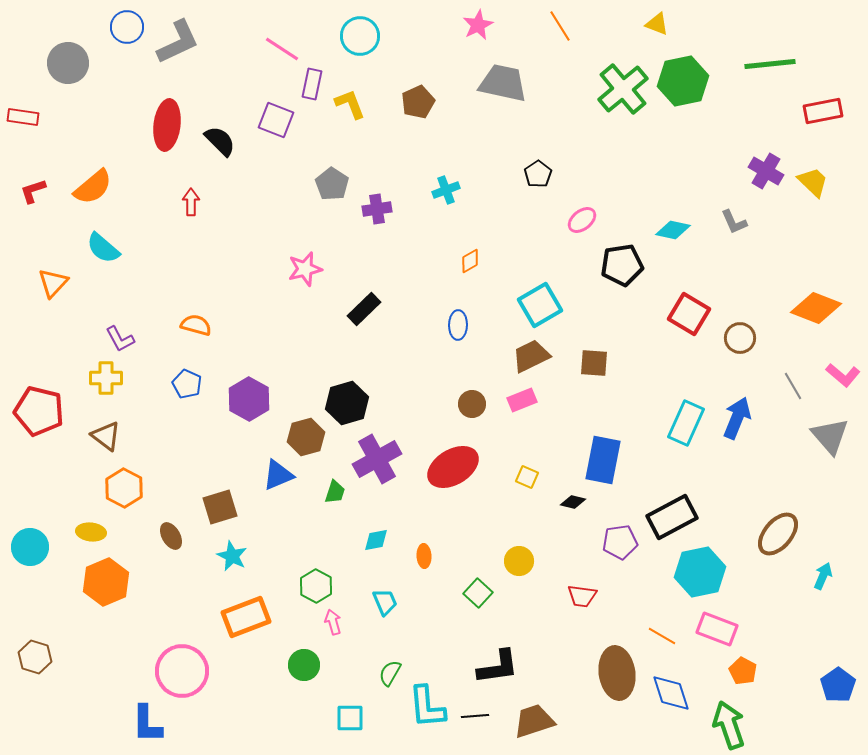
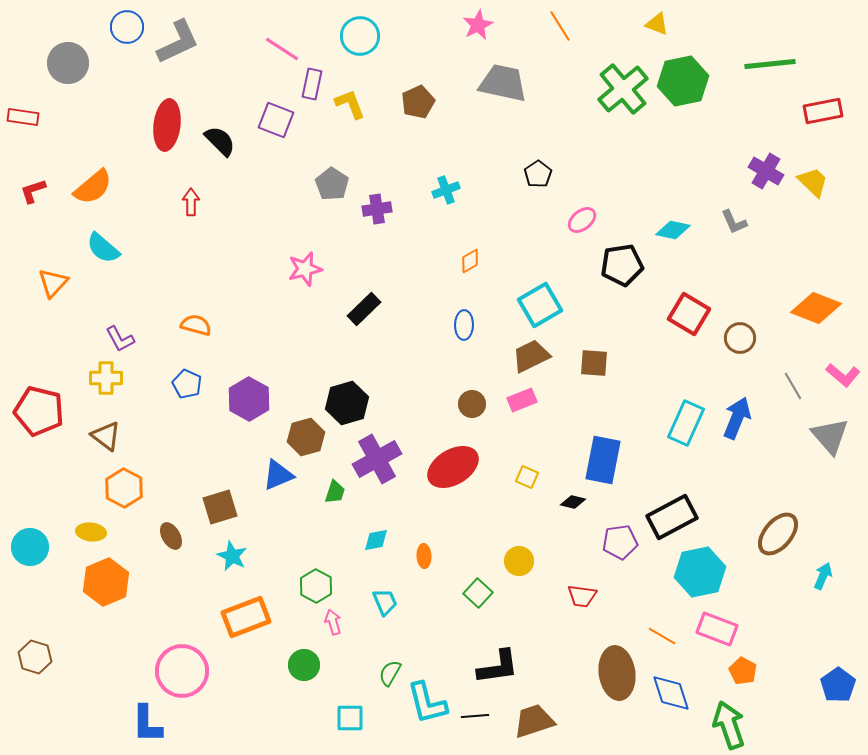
blue ellipse at (458, 325): moved 6 px right
cyan L-shape at (427, 707): moved 4 px up; rotated 9 degrees counterclockwise
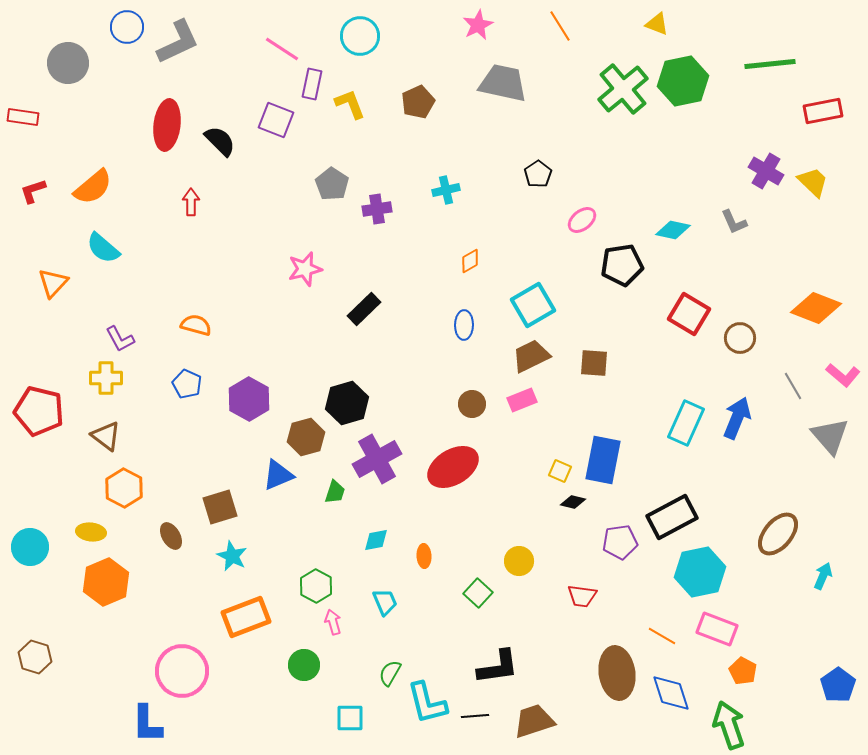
cyan cross at (446, 190): rotated 8 degrees clockwise
cyan square at (540, 305): moved 7 px left
yellow square at (527, 477): moved 33 px right, 6 px up
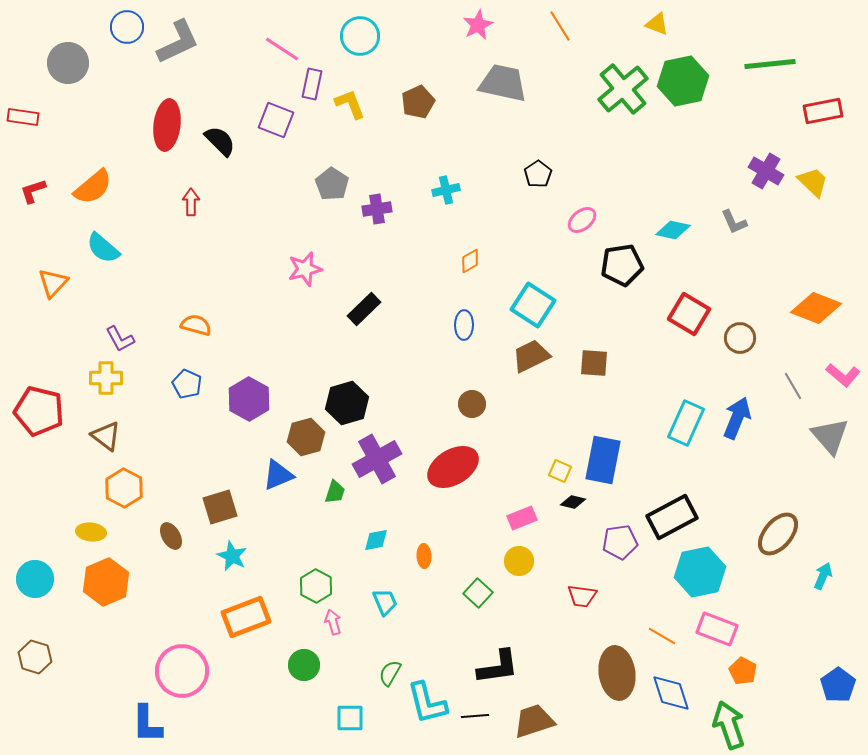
cyan square at (533, 305): rotated 27 degrees counterclockwise
pink rectangle at (522, 400): moved 118 px down
cyan circle at (30, 547): moved 5 px right, 32 px down
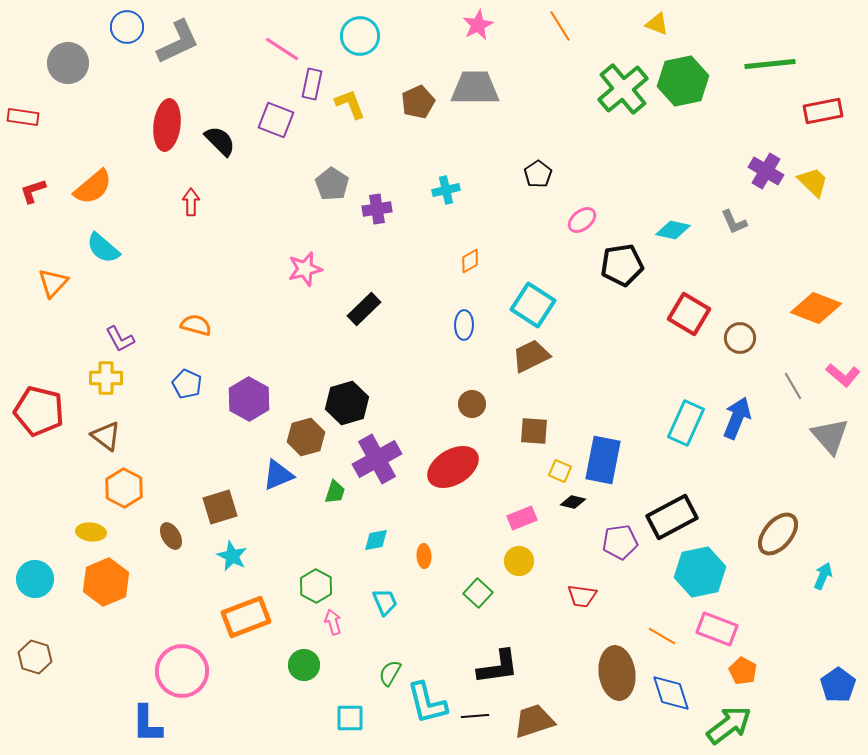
gray trapezoid at (503, 83): moved 28 px left, 5 px down; rotated 12 degrees counterclockwise
brown square at (594, 363): moved 60 px left, 68 px down
green arrow at (729, 725): rotated 72 degrees clockwise
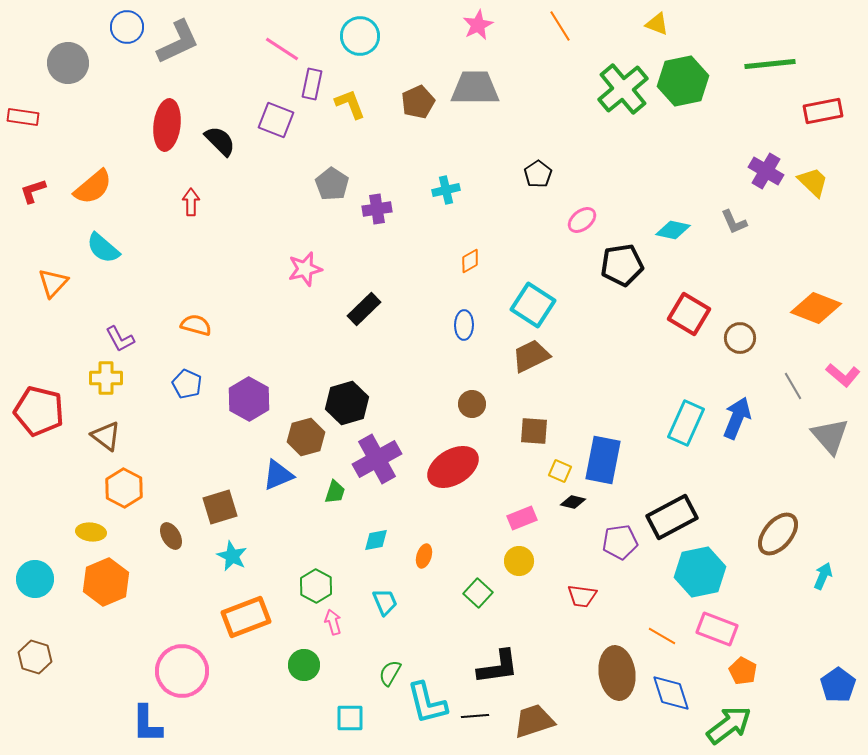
orange ellipse at (424, 556): rotated 20 degrees clockwise
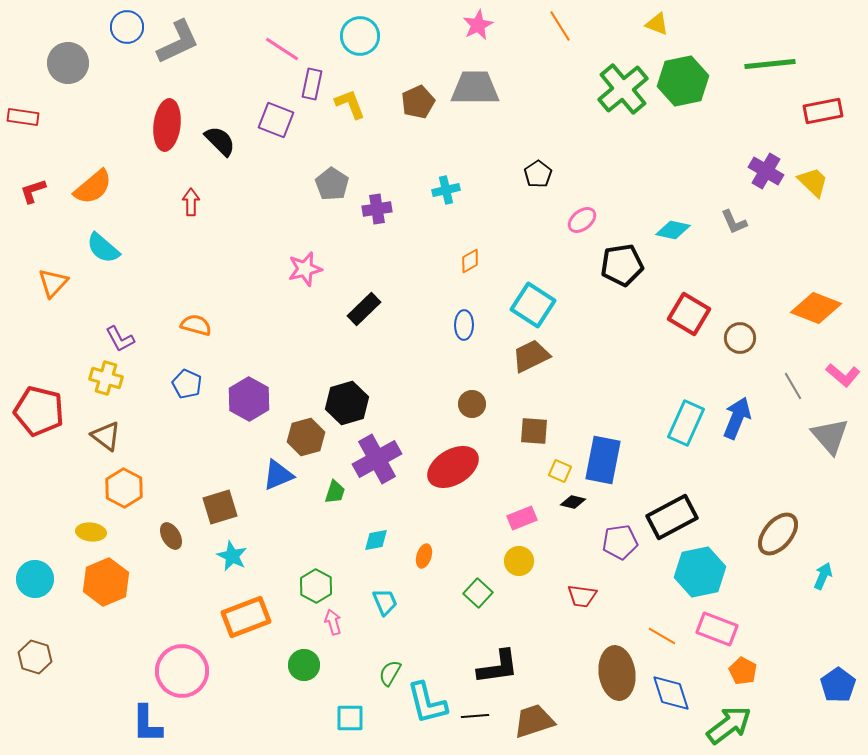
yellow cross at (106, 378): rotated 16 degrees clockwise
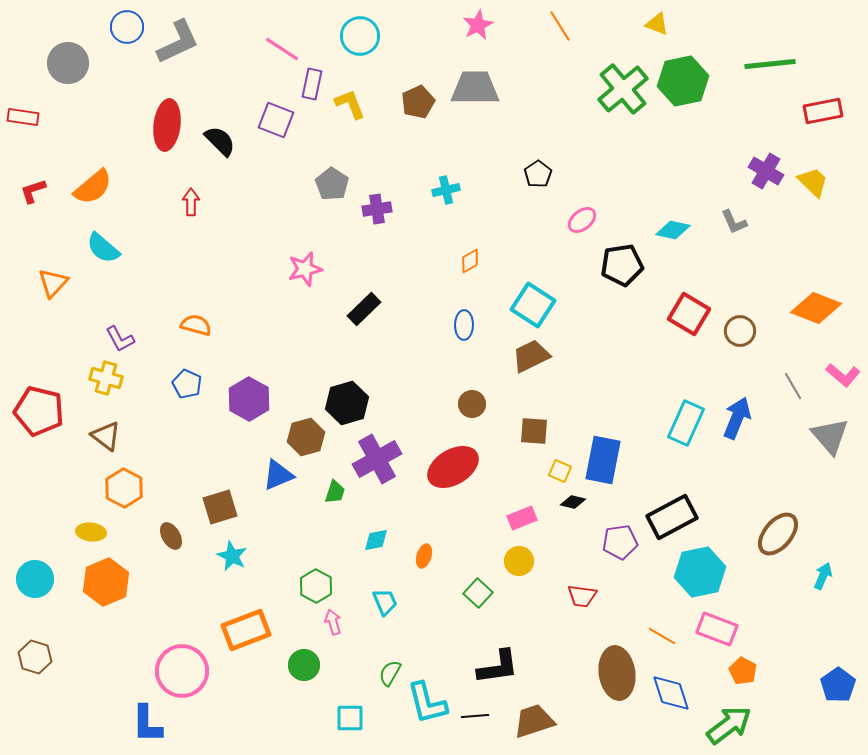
brown circle at (740, 338): moved 7 px up
orange rectangle at (246, 617): moved 13 px down
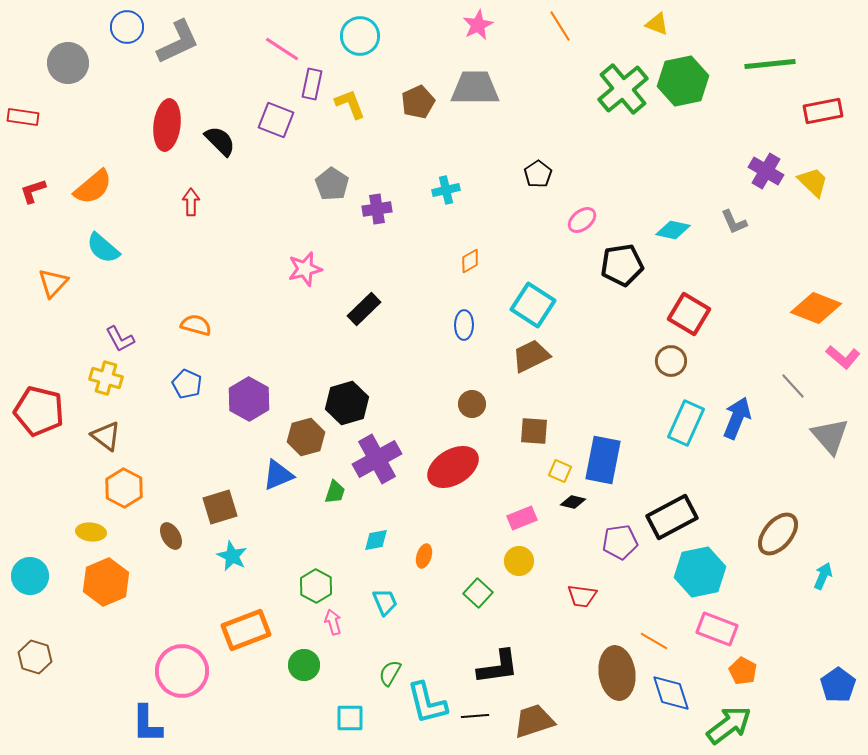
brown circle at (740, 331): moved 69 px left, 30 px down
pink L-shape at (843, 375): moved 18 px up
gray line at (793, 386): rotated 12 degrees counterclockwise
cyan circle at (35, 579): moved 5 px left, 3 px up
orange line at (662, 636): moved 8 px left, 5 px down
